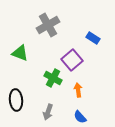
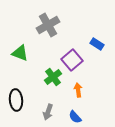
blue rectangle: moved 4 px right, 6 px down
green cross: moved 1 px up; rotated 24 degrees clockwise
blue semicircle: moved 5 px left
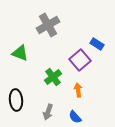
purple square: moved 8 px right
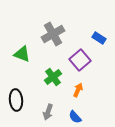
gray cross: moved 5 px right, 9 px down
blue rectangle: moved 2 px right, 6 px up
green triangle: moved 2 px right, 1 px down
orange arrow: rotated 32 degrees clockwise
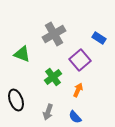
gray cross: moved 1 px right
black ellipse: rotated 15 degrees counterclockwise
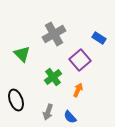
green triangle: rotated 24 degrees clockwise
blue semicircle: moved 5 px left
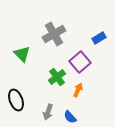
blue rectangle: rotated 64 degrees counterclockwise
purple square: moved 2 px down
green cross: moved 4 px right
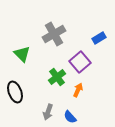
black ellipse: moved 1 px left, 8 px up
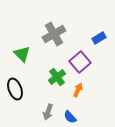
black ellipse: moved 3 px up
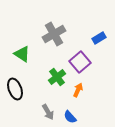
green triangle: rotated 12 degrees counterclockwise
gray arrow: rotated 49 degrees counterclockwise
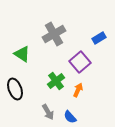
green cross: moved 1 px left, 4 px down
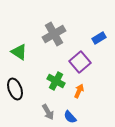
green triangle: moved 3 px left, 2 px up
green cross: rotated 24 degrees counterclockwise
orange arrow: moved 1 px right, 1 px down
